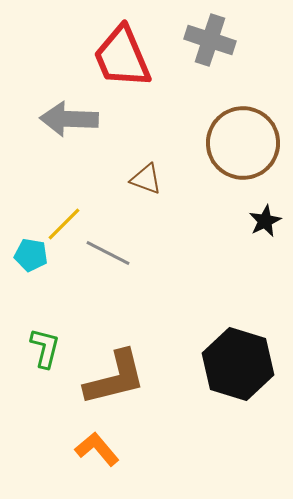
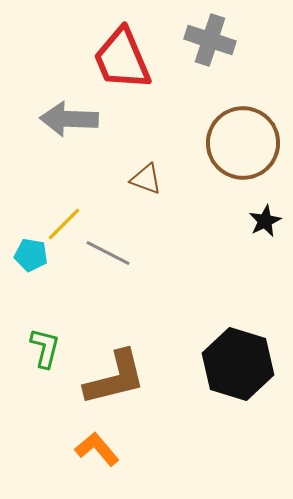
red trapezoid: moved 2 px down
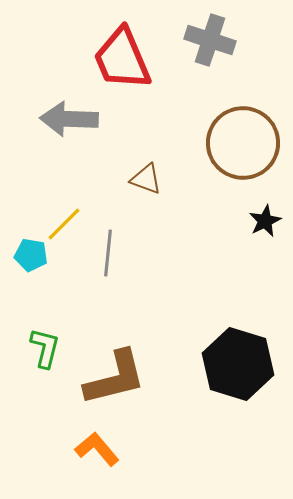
gray line: rotated 69 degrees clockwise
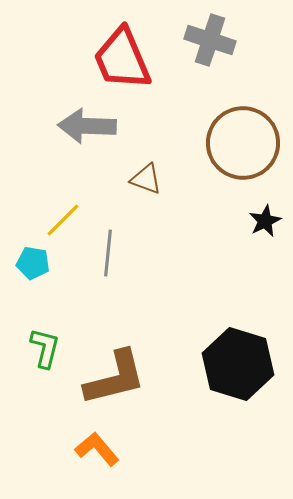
gray arrow: moved 18 px right, 7 px down
yellow line: moved 1 px left, 4 px up
cyan pentagon: moved 2 px right, 8 px down
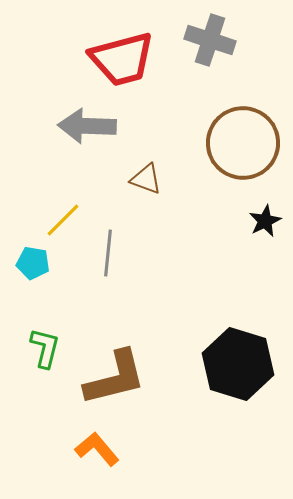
red trapezoid: rotated 82 degrees counterclockwise
